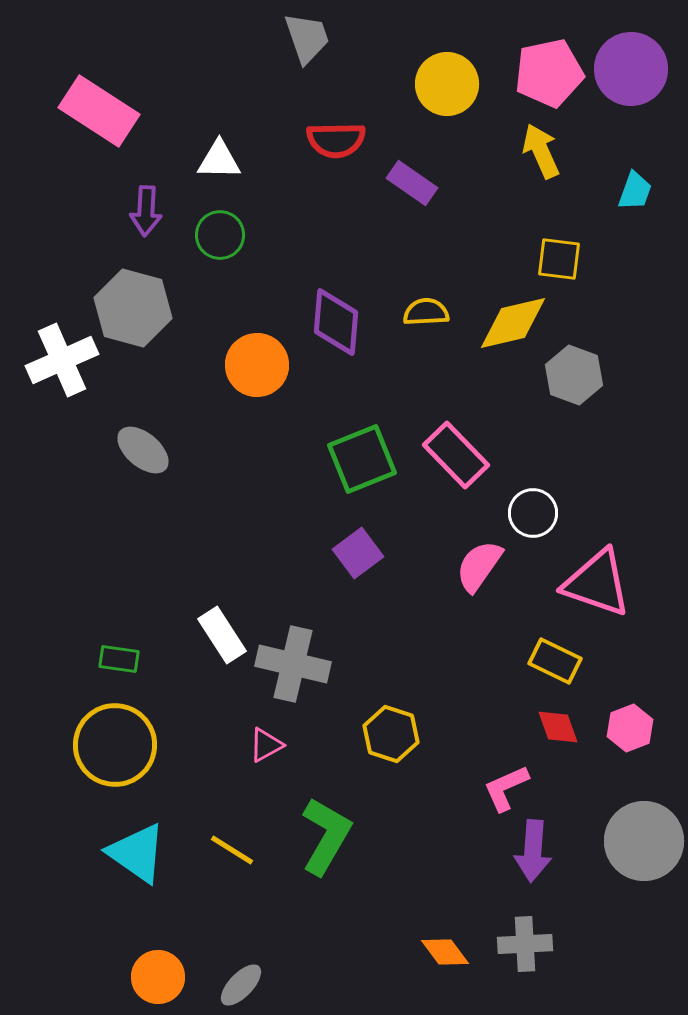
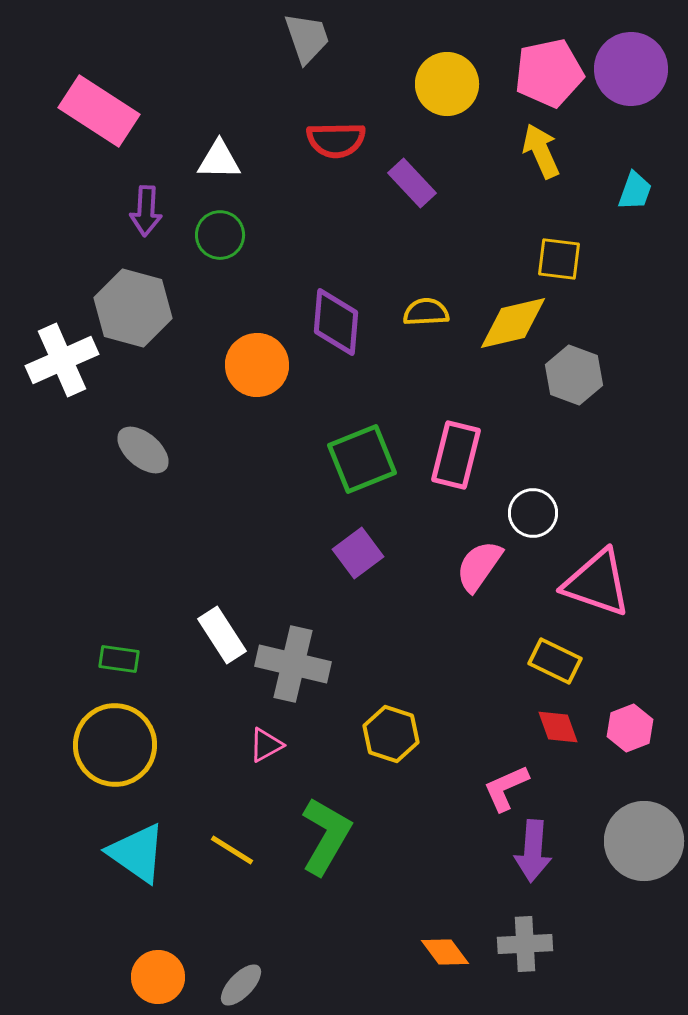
purple rectangle at (412, 183): rotated 12 degrees clockwise
pink rectangle at (456, 455): rotated 58 degrees clockwise
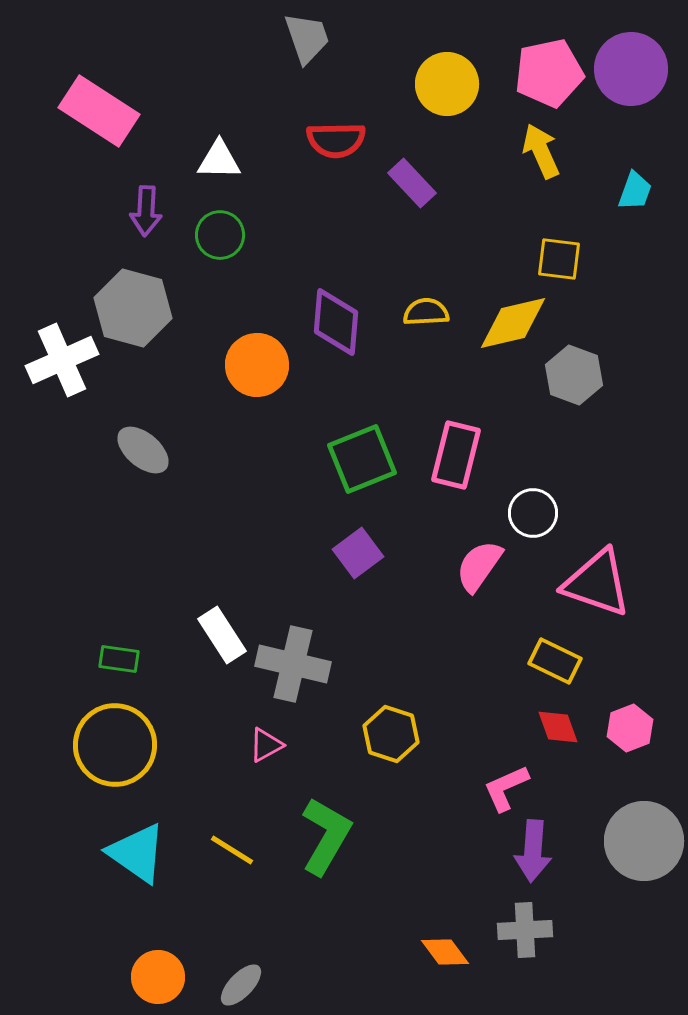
gray cross at (525, 944): moved 14 px up
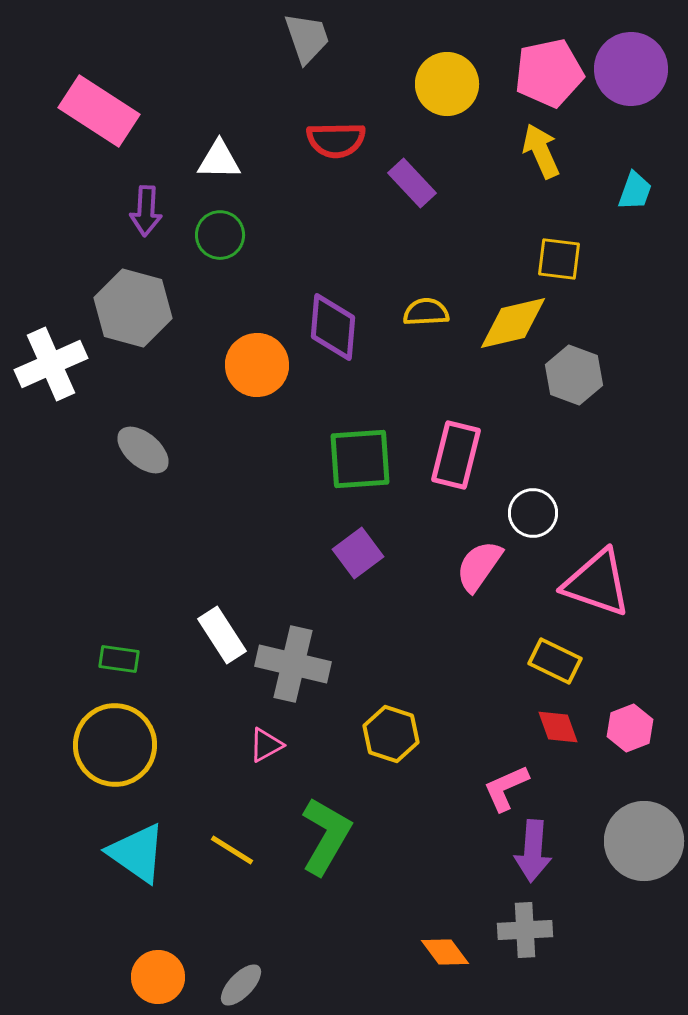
purple diamond at (336, 322): moved 3 px left, 5 px down
white cross at (62, 360): moved 11 px left, 4 px down
green square at (362, 459): moved 2 px left; rotated 18 degrees clockwise
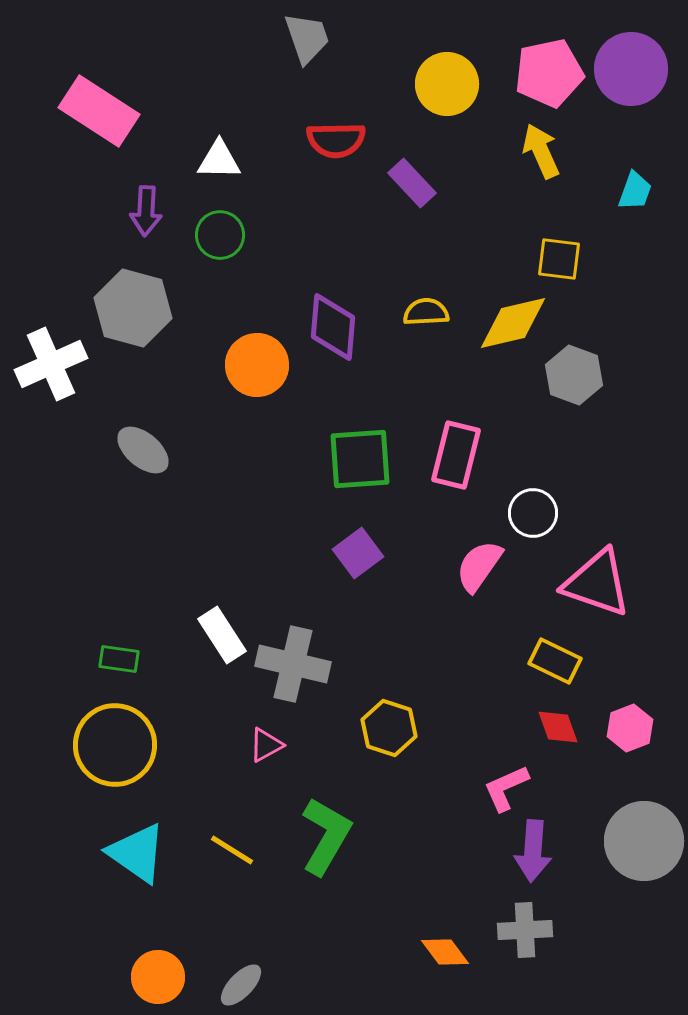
yellow hexagon at (391, 734): moved 2 px left, 6 px up
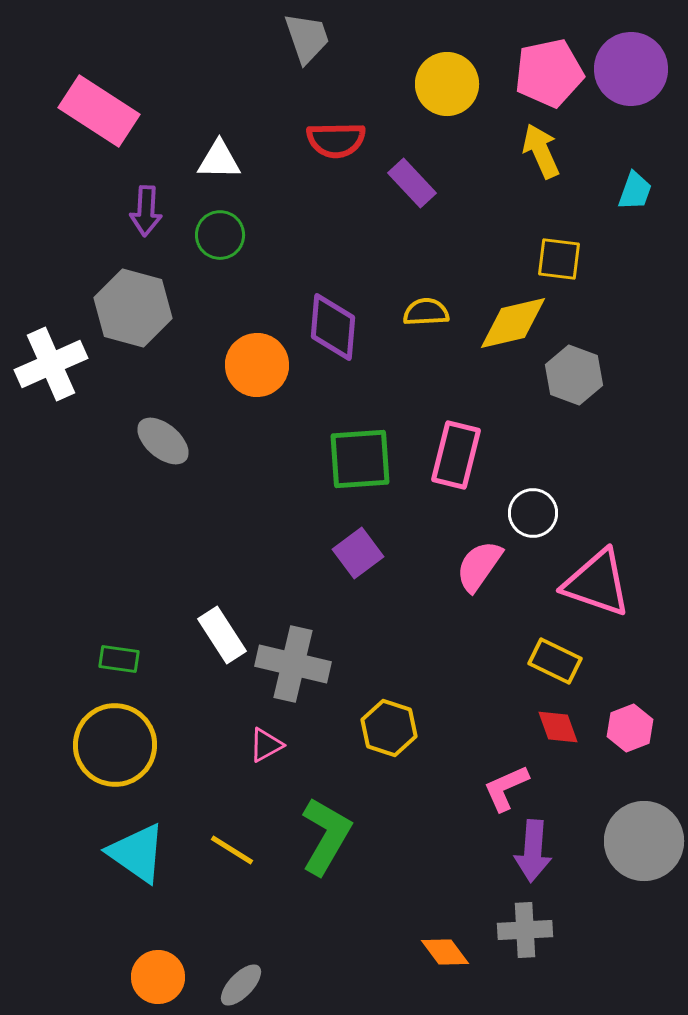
gray ellipse at (143, 450): moved 20 px right, 9 px up
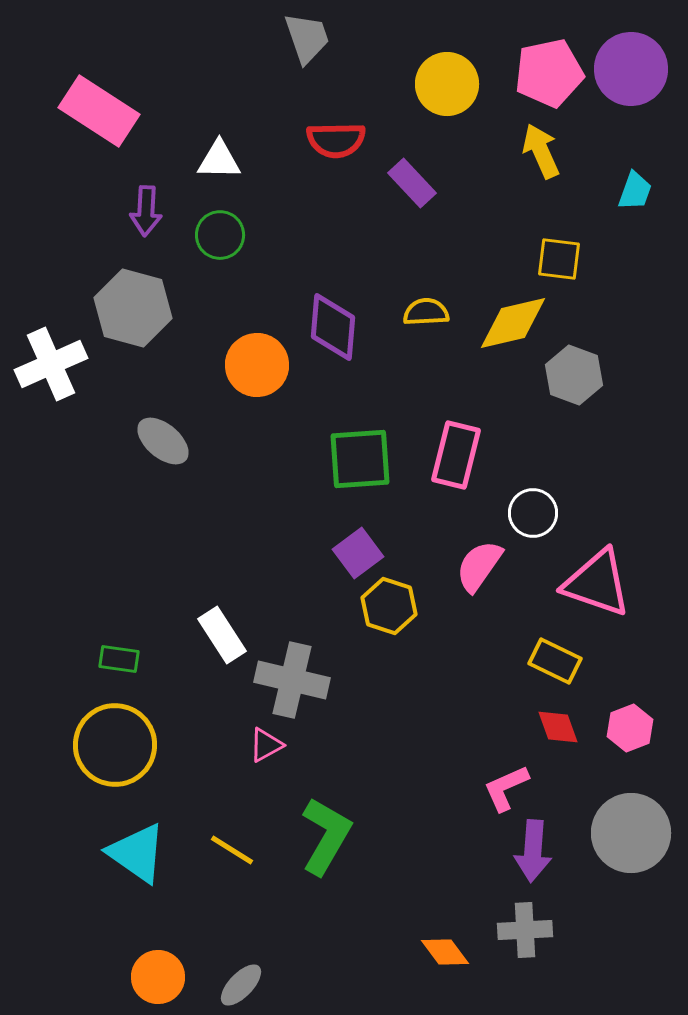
gray cross at (293, 664): moved 1 px left, 16 px down
yellow hexagon at (389, 728): moved 122 px up
gray circle at (644, 841): moved 13 px left, 8 px up
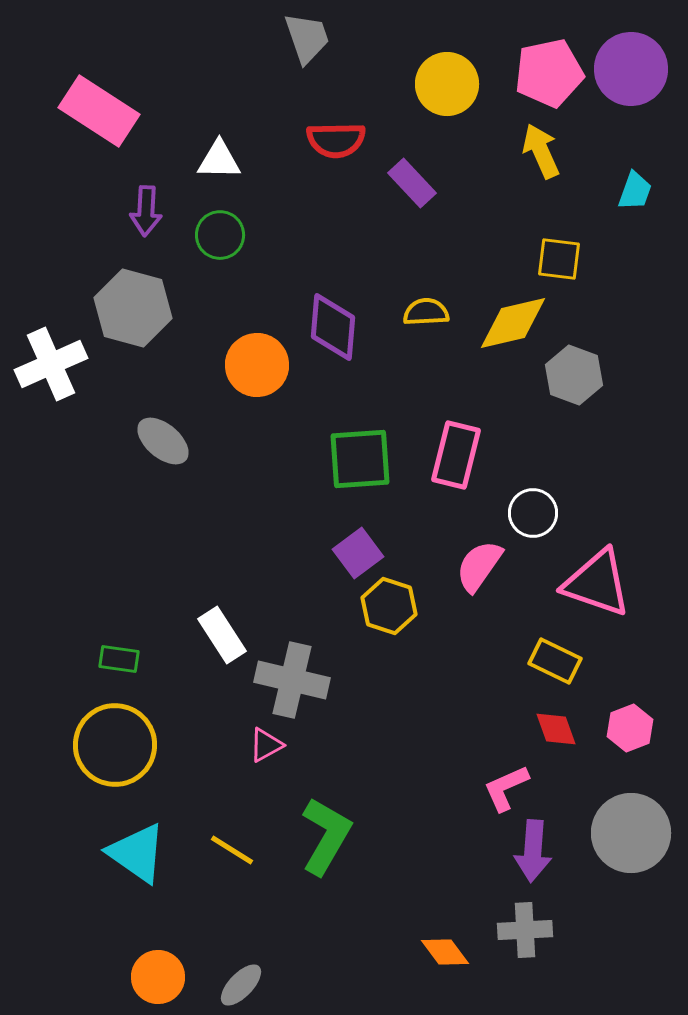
red diamond at (558, 727): moved 2 px left, 2 px down
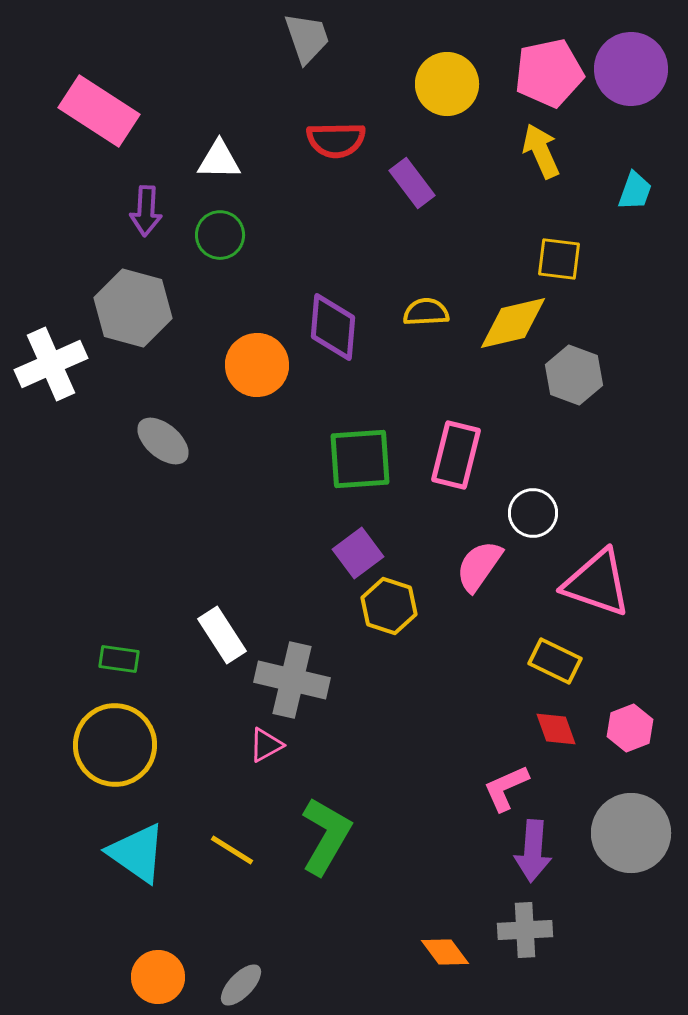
purple rectangle at (412, 183): rotated 6 degrees clockwise
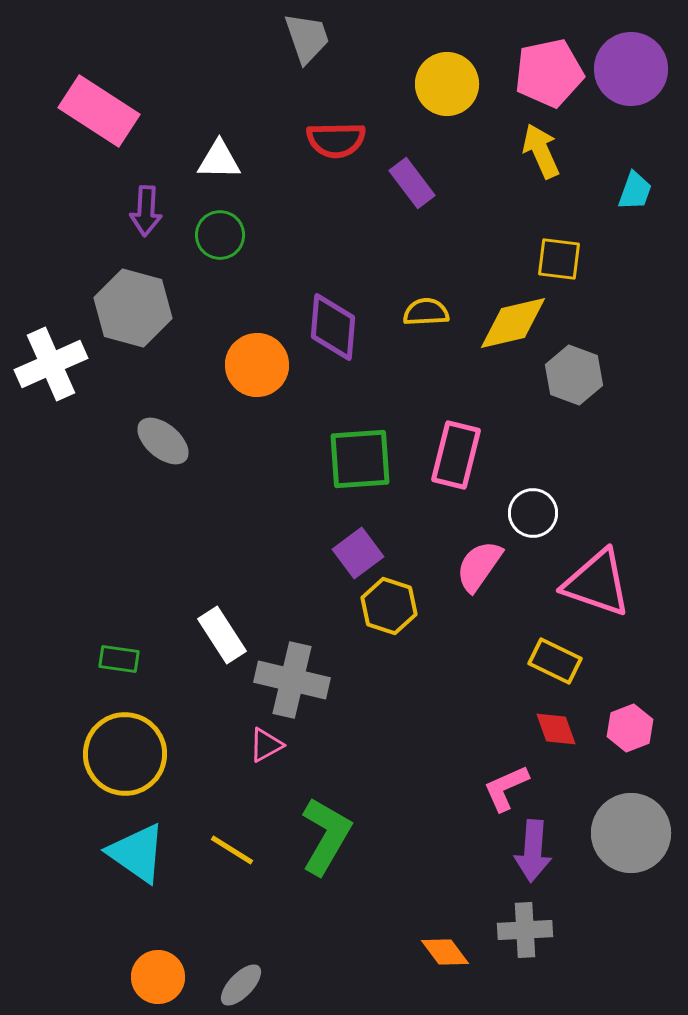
yellow circle at (115, 745): moved 10 px right, 9 px down
